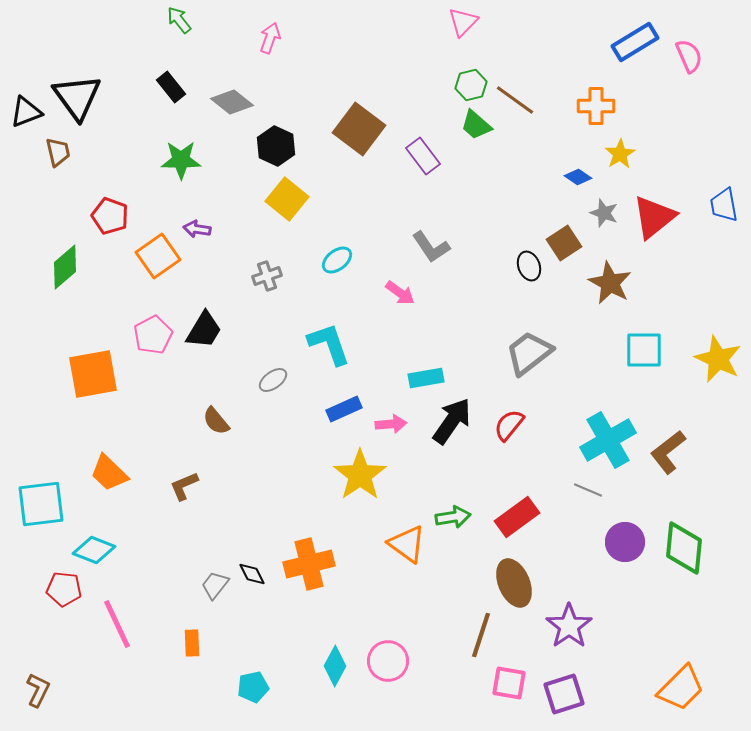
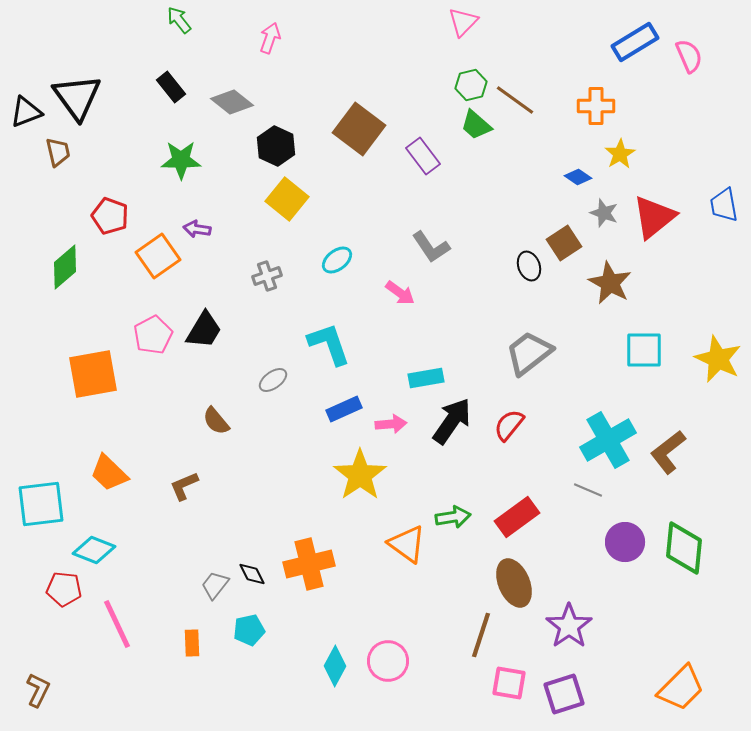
cyan pentagon at (253, 687): moved 4 px left, 57 px up
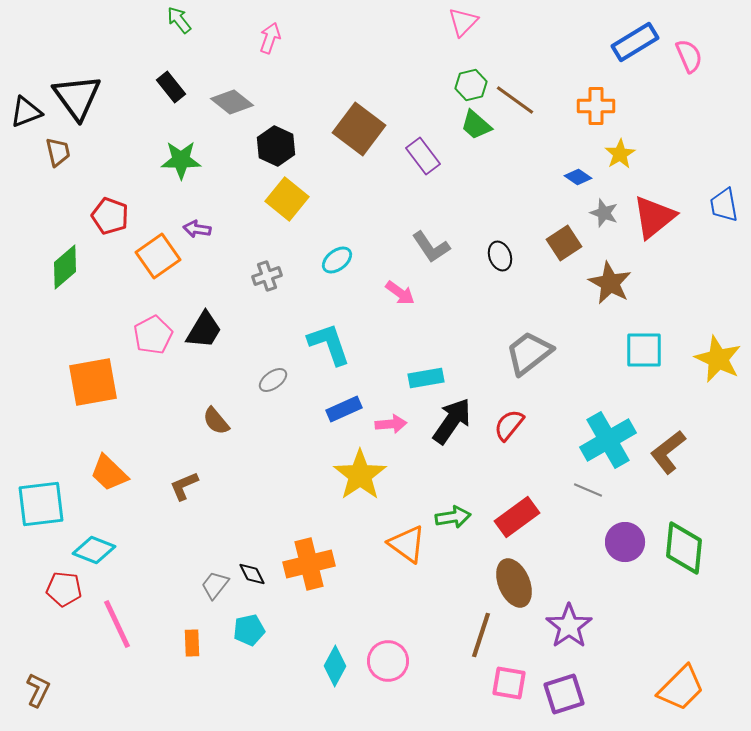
black ellipse at (529, 266): moved 29 px left, 10 px up
orange square at (93, 374): moved 8 px down
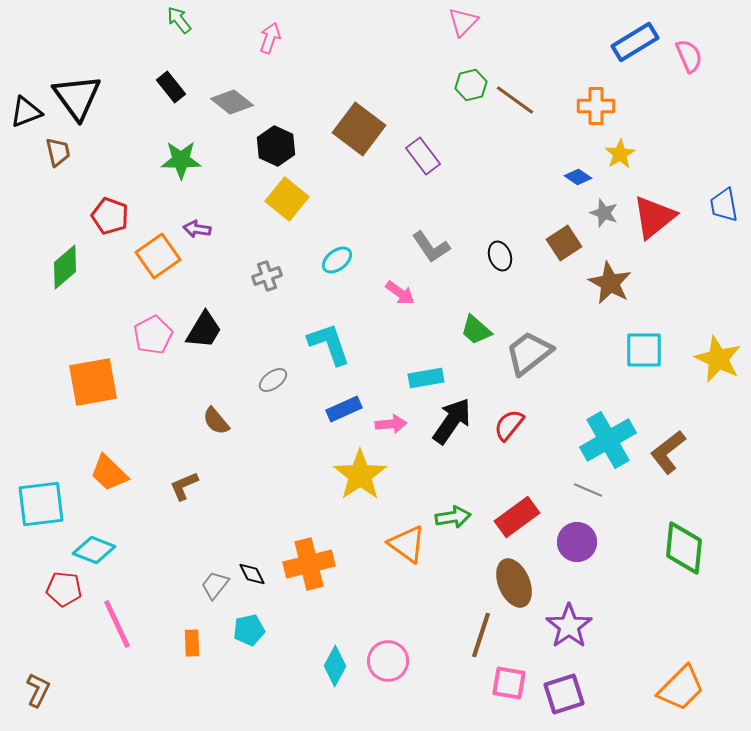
green trapezoid at (476, 125): moved 205 px down
purple circle at (625, 542): moved 48 px left
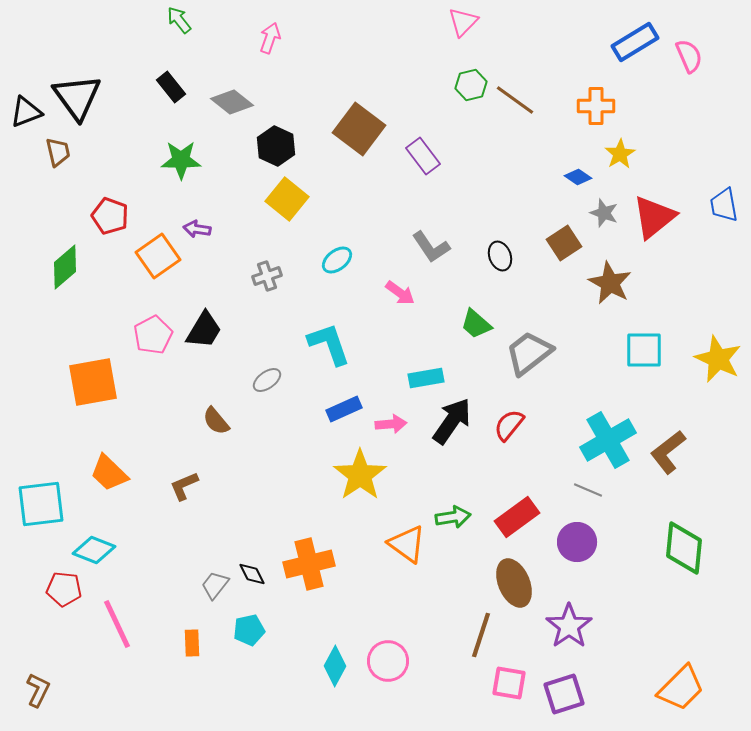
green trapezoid at (476, 330): moved 6 px up
gray ellipse at (273, 380): moved 6 px left
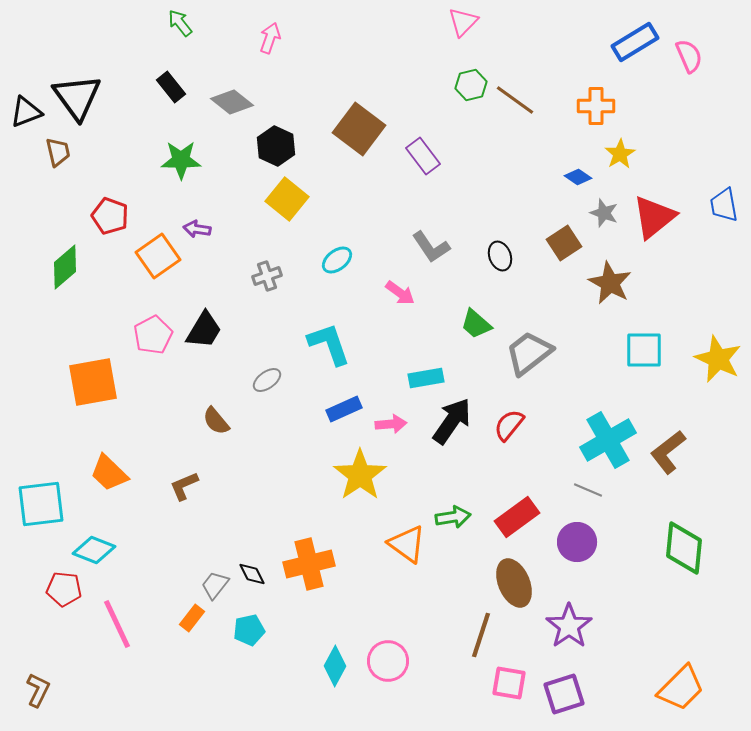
green arrow at (179, 20): moved 1 px right, 3 px down
orange rectangle at (192, 643): moved 25 px up; rotated 40 degrees clockwise
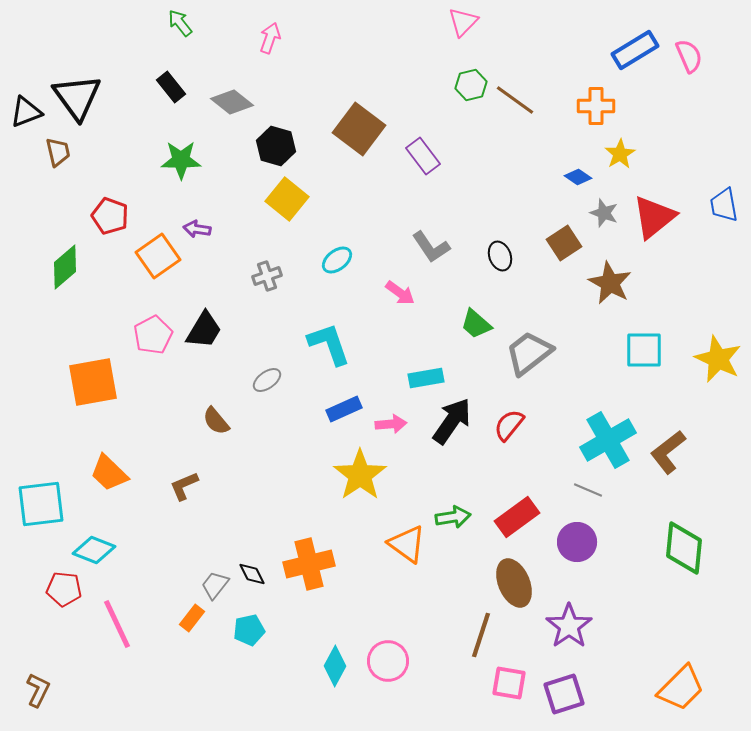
blue rectangle at (635, 42): moved 8 px down
black hexagon at (276, 146): rotated 9 degrees counterclockwise
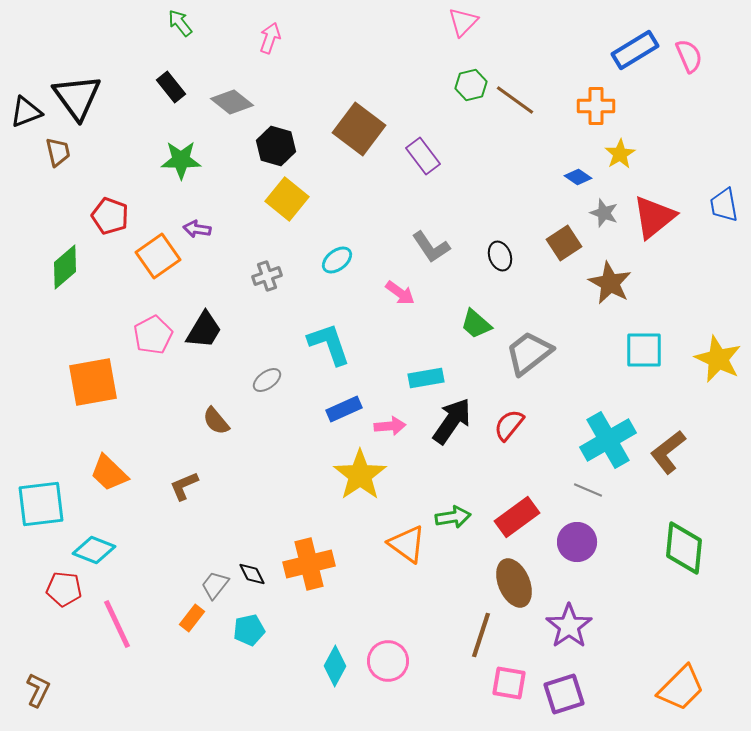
pink arrow at (391, 424): moved 1 px left, 2 px down
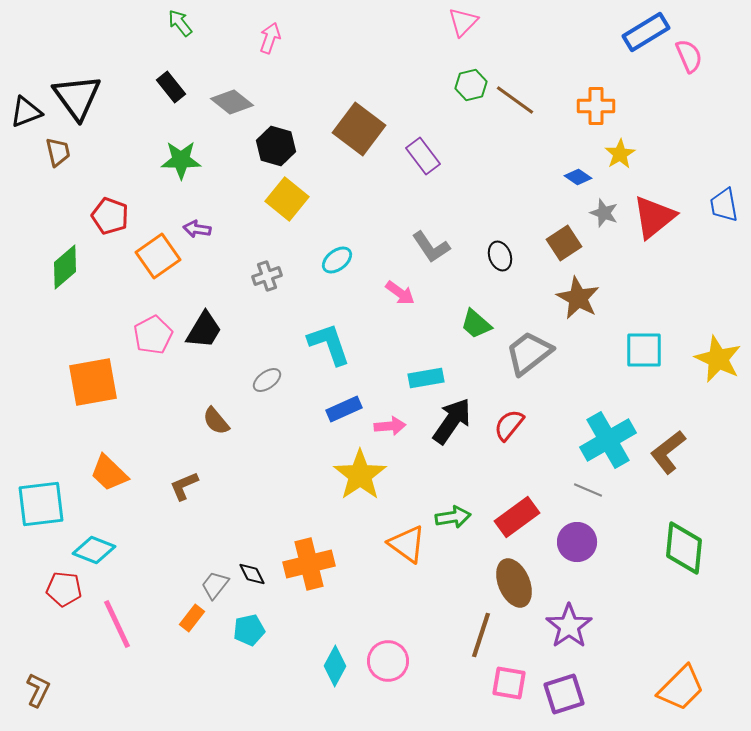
blue rectangle at (635, 50): moved 11 px right, 18 px up
brown star at (610, 283): moved 32 px left, 15 px down
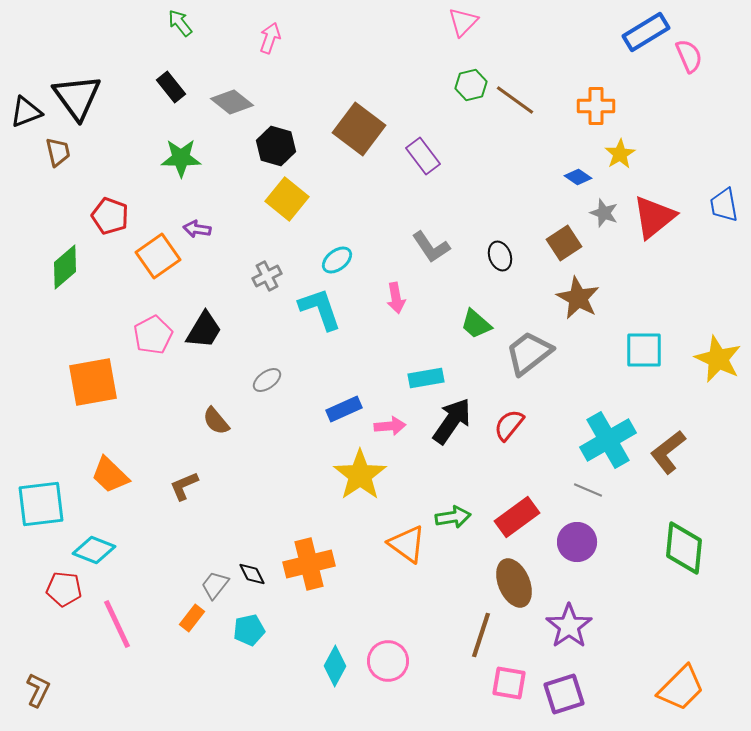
green star at (181, 160): moved 2 px up
gray cross at (267, 276): rotated 8 degrees counterclockwise
pink arrow at (400, 293): moved 4 px left, 5 px down; rotated 44 degrees clockwise
cyan L-shape at (329, 344): moved 9 px left, 35 px up
orange trapezoid at (109, 473): moved 1 px right, 2 px down
